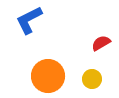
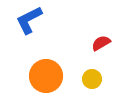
orange circle: moved 2 px left
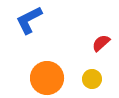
red semicircle: rotated 12 degrees counterclockwise
orange circle: moved 1 px right, 2 px down
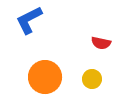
red semicircle: rotated 126 degrees counterclockwise
orange circle: moved 2 px left, 1 px up
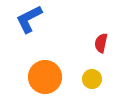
blue L-shape: moved 1 px up
red semicircle: rotated 90 degrees clockwise
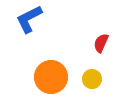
red semicircle: rotated 12 degrees clockwise
orange circle: moved 6 px right
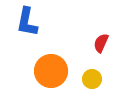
blue L-shape: moved 2 px left, 3 px down; rotated 52 degrees counterclockwise
orange circle: moved 6 px up
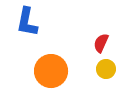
yellow circle: moved 14 px right, 10 px up
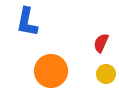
yellow circle: moved 5 px down
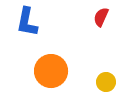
red semicircle: moved 26 px up
yellow circle: moved 8 px down
